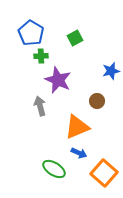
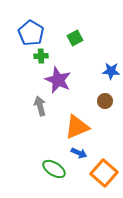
blue star: rotated 18 degrees clockwise
brown circle: moved 8 px right
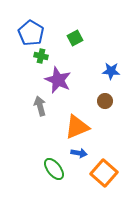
green cross: rotated 16 degrees clockwise
blue arrow: rotated 14 degrees counterclockwise
green ellipse: rotated 20 degrees clockwise
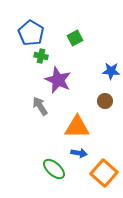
gray arrow: rotated 18 degrees counterclockwise
orange triangle: rotated 24 degrees clockwise
green ellipse: rotated 10 degrees counterclockwise
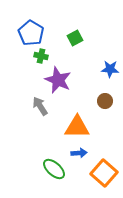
blue star: moved 1 px left, 2 px up
blue arrow: rotated 14 degrees counterclockwise
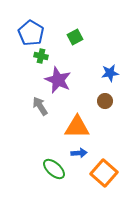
green square: moved 1 px up
blue star: moved 4 px down; rotated 12 degrees counterclockwise
